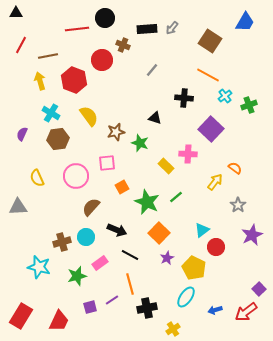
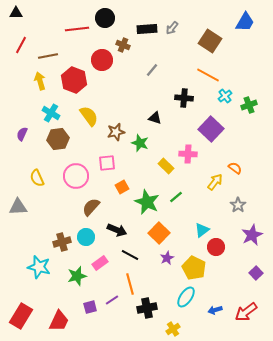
purple square at (259, 289): moved 3 px left, 16 px up
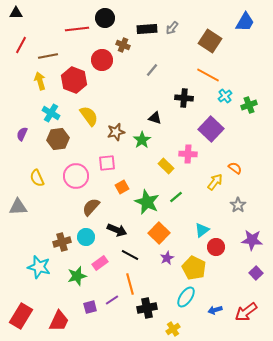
green star at (140, 143): moved 2 px right, 3 px up; rotated 18 degrees clockwise
purple star at (252, 235): moved 5 px down; rotated 30 degrees clockwise
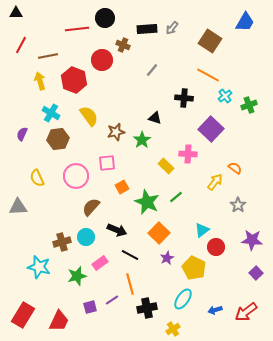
cyan ellipse at (186, 297): moved 3 px left, 2 px down
red rectangle at (21, 316): moved 2 px right, 1 px up
